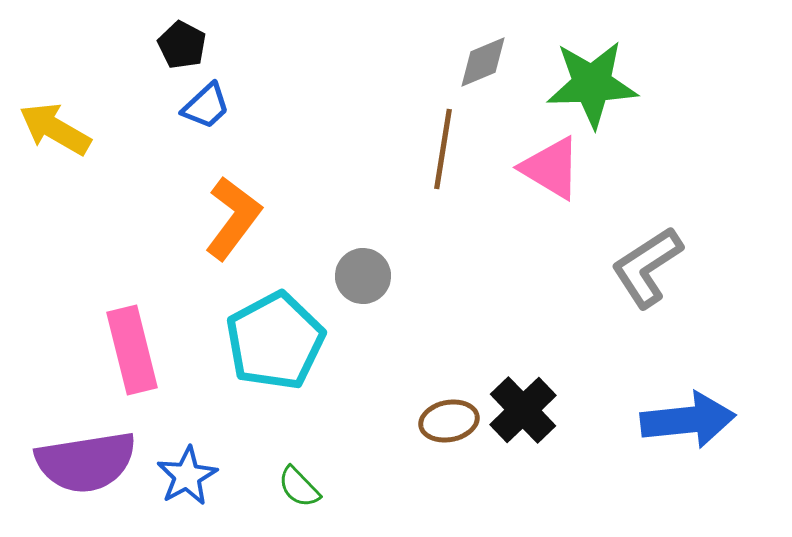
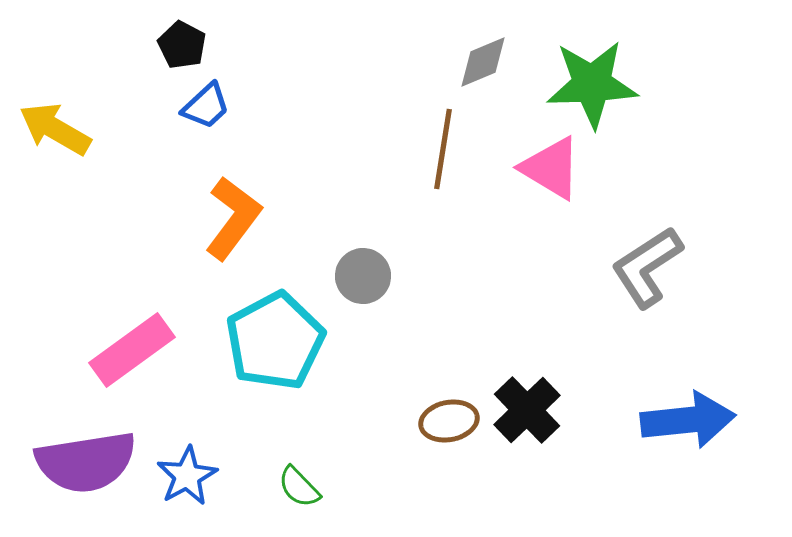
pink rectangle: rotated 68 degrees clockwise
black cross: moved 4 px right
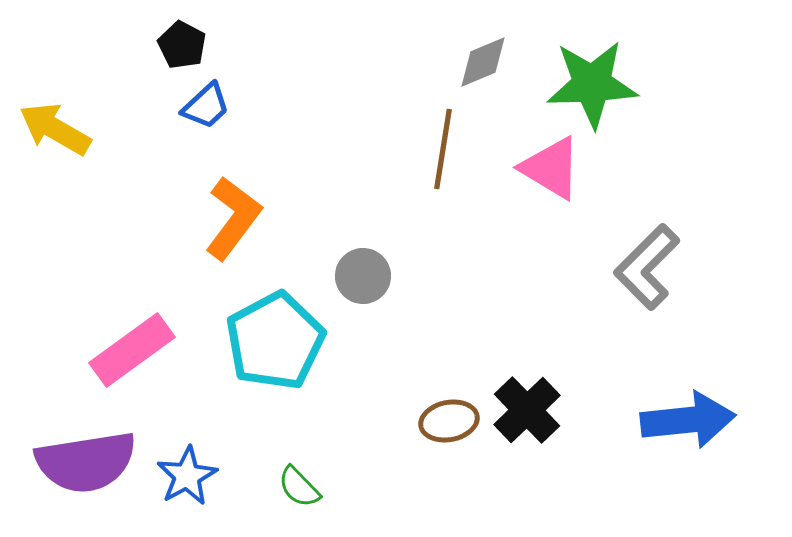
gray L-shape: rotated 12 degrees counterclockwise
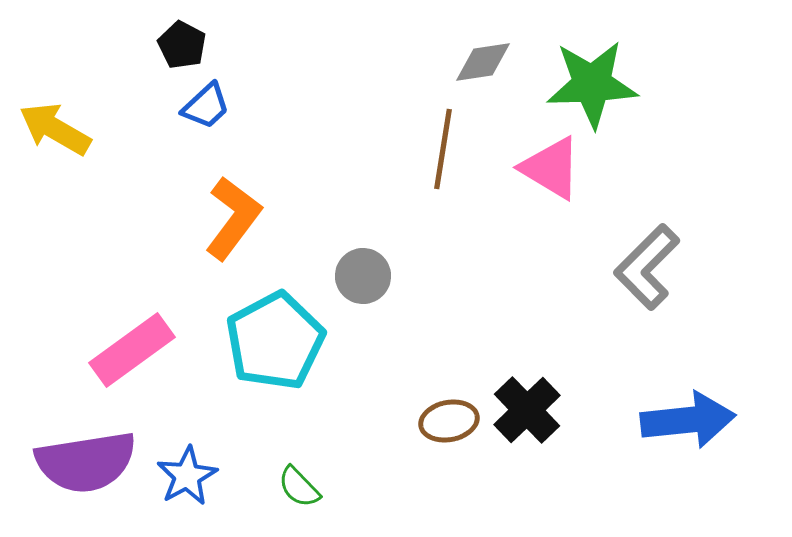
gray diamond: rotated 14 degrees clockwise
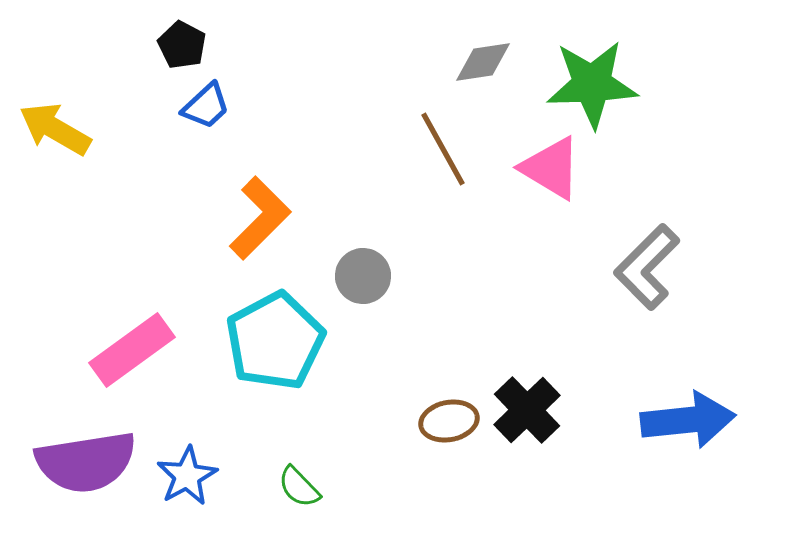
brown line: rotated 38 degrees counterclockwise
orange L-shape: moved 27 px right; rotated 8 degrees clockwise
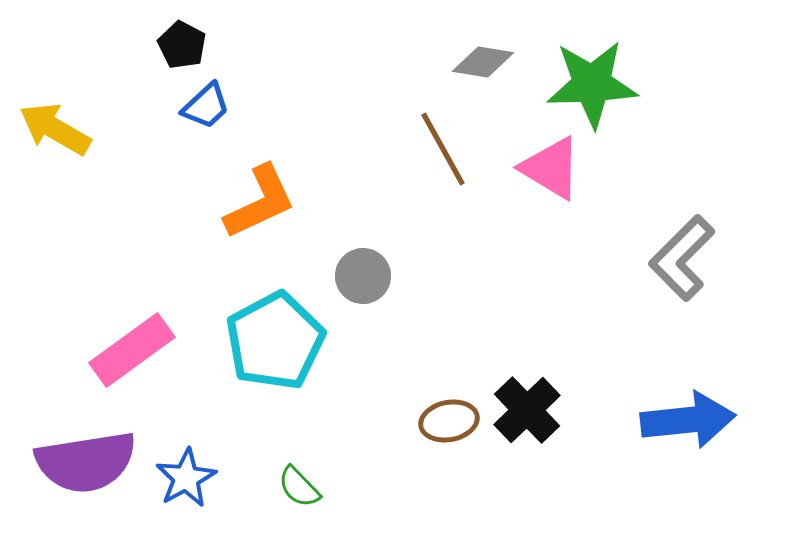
gray diamond: rotated 18 degrees clockwise
orange L-shape: moved 16 px up; rotated 20 degrees clockwise
gray L-shape: moved 35 px right, 9 px up
blue star: moved 1 px left, 2 px down
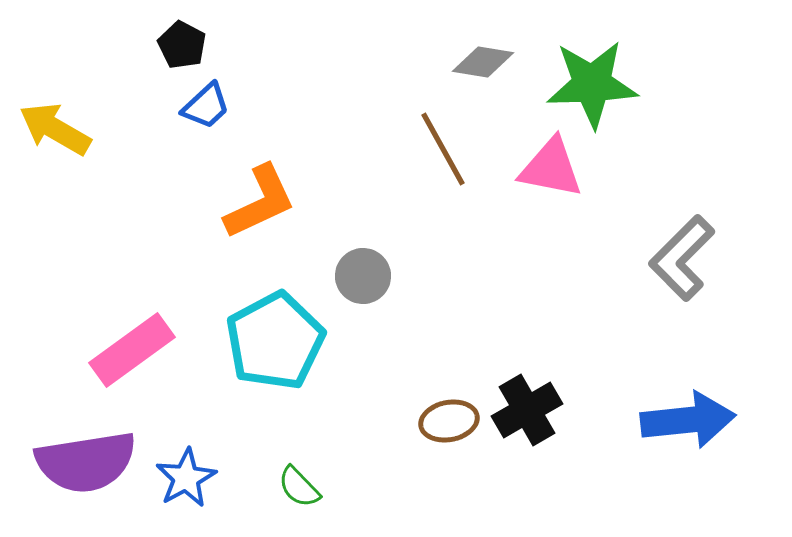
pink triangle: rotated 20 degrees counterclockwise
black cross: rotated 14 degrees clockwise
